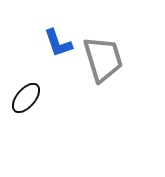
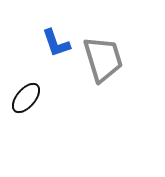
blue L-shape: moved 2 px left
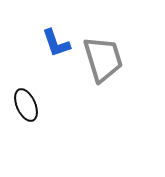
black ellipse: moved 7 px down; rotated 64 degrees counterclockwise
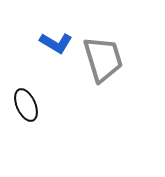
blue L-shape: rotated 40 degrees counterclockwise
